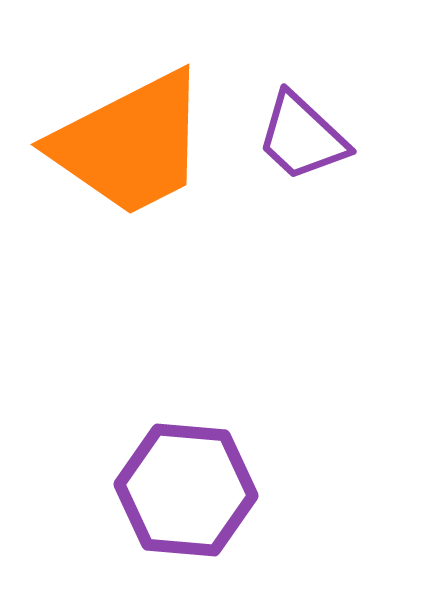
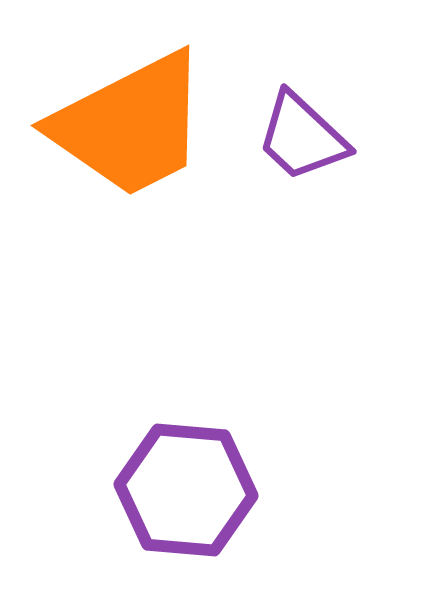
orange trapezoid: moved 19 px up
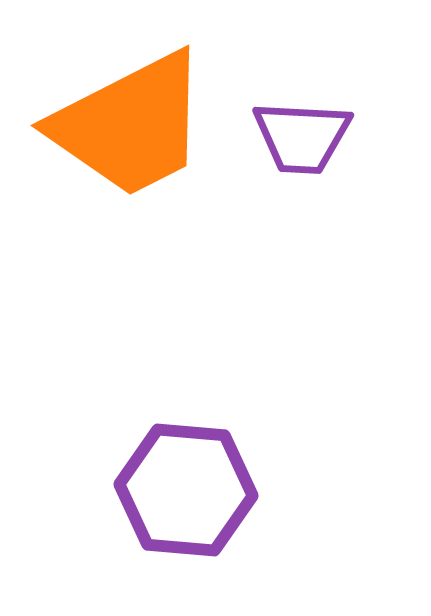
purple trapezoid: rotated 40 degrees counterclockwise
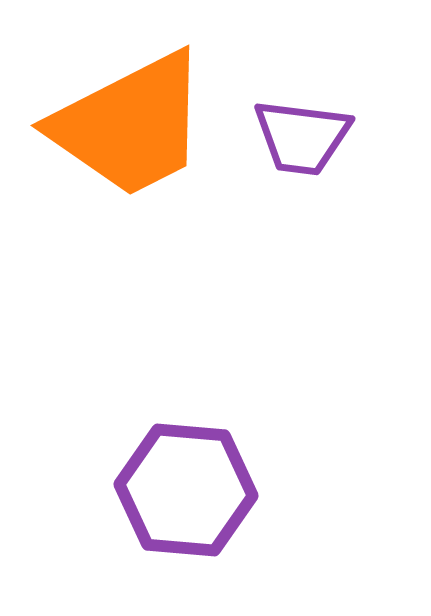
purple trapezoid: rotated 4 degrees clockwise
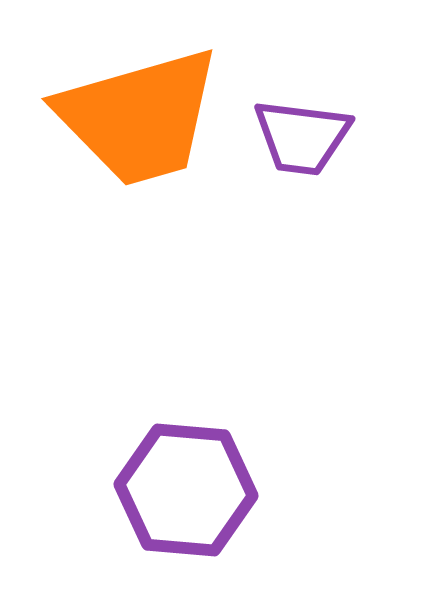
orange trapezoid: moved 9 px right, 8 px up; rotated 11 degrees clockwise
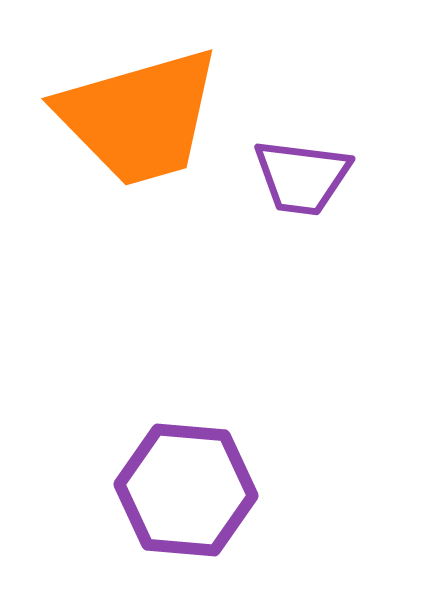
purple trapezoid: moved 40 px down
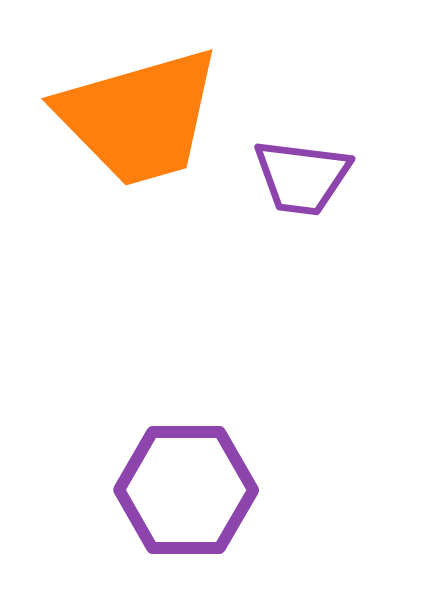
purple hexagon: rotated 5 degrees counterclockwise
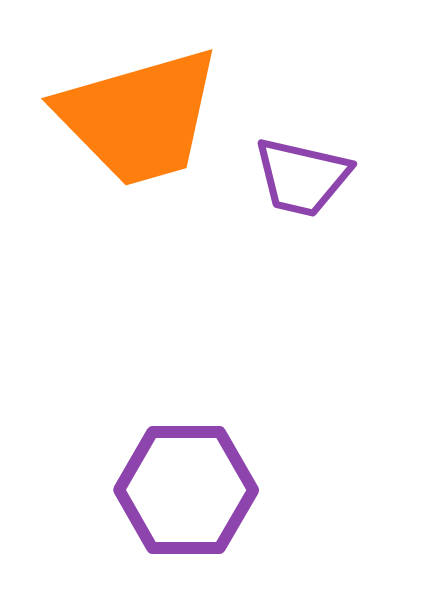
purple trapezoid: rotated 6 degrees clockwise
